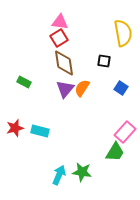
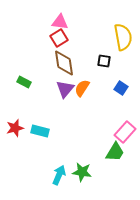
yellow semicircle: moved 4 px down
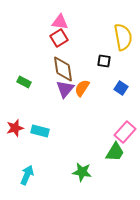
brown diamond: moved 1 px left, 6 px down
cyan arrow: moved 32 px left
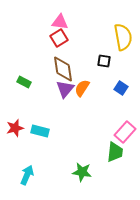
green trapezoid: rotated 25 degrees counterclockwise
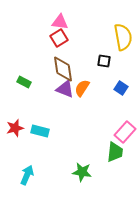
purple triangle: rotated 48 degrees counterclockwise
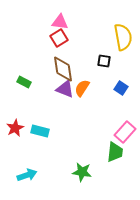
red star: rotated 12 degrees counterclockwise
cyan arrow: rotated 48 degrees clockwise
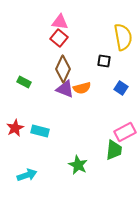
red square: rotated 18 degrees counterclockwise
brown diamond: rotated 32 degrees clockwise
orange semicircle: rotated 138 degrees counterclockwise
pink rectangle: rotated 20 degrees clockwise
green trapezoid: moved 1 px left, 2 px up
green star: moved 4 px left, 7 px up; rotated 18 degrees clockwise
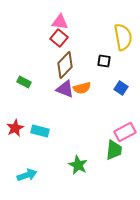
brown diamond: moved 2 px right, 4 px up; rotated 20 degrees clockwise
